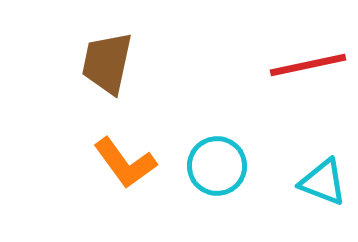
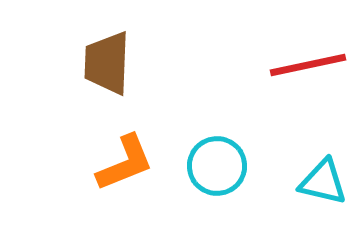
brown trapezoid: rotated 10 degrees counterclockwise
orange L-shape: rotated 76 degrees counterclockwise
cyan triangle: rotated 8 degrees counterclockwise
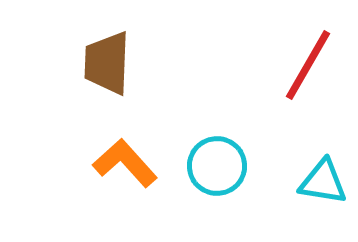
red line: rotated 48 degrees counterclockwise
orange L-shape: rotated 110 degrees counterclockwise
cyan triangle: rotated 4 degrees counterclockwise
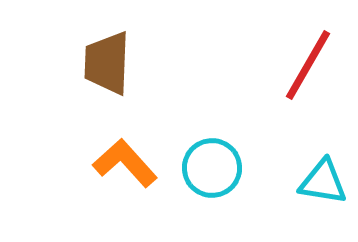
cyan circle: moved 5 px left, 2 px down
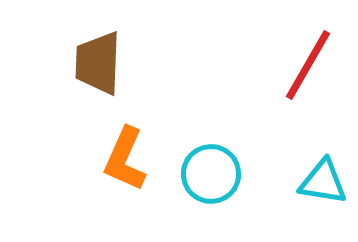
brown trapezoid: moved 9 px left
orange L-shape: moved 4 px up; rotated 114 degrees counterclockwise
cyan circle: moved 1 px left, 6 px down
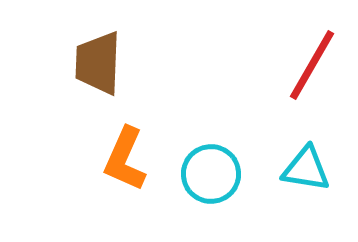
red line: moved 4 px right
cyan triangle: moved 17 px left, 13 px up
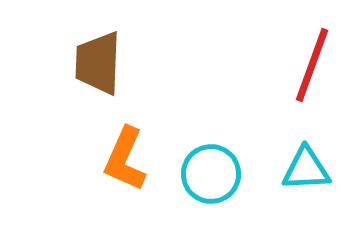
red line: rotated 10 degrees counterclockwise
cyan triangle: rotated 12 degrees counterclockwise
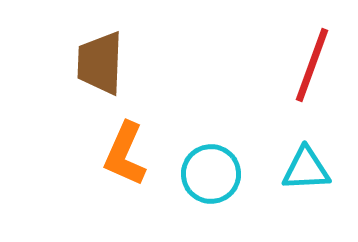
brown trapezoid: moved 2 px right
orange L-shape: moved 5 px up
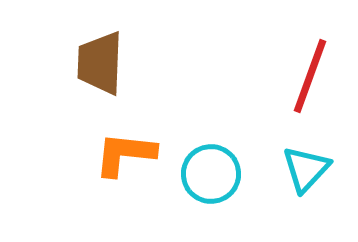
red line: moved 2 px left, 11 px down
orange L-shape: rotated 72 degrees clockwise
cyan triangle: rotated 44 degrees counterclockwise
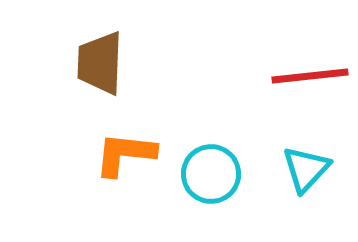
red line: rotated 64 degrees clockwise
